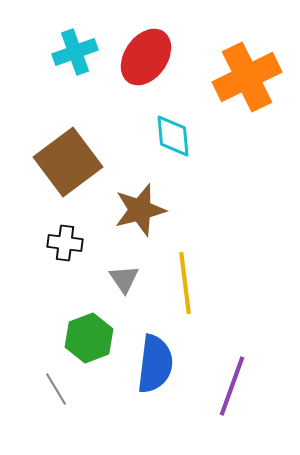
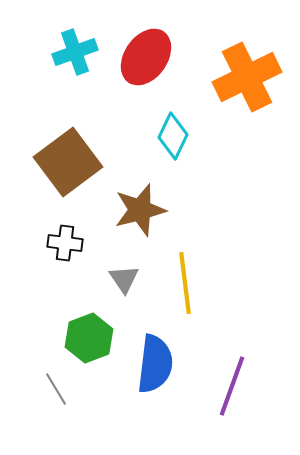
cyan diamond: rotated 30 degrees clockwise
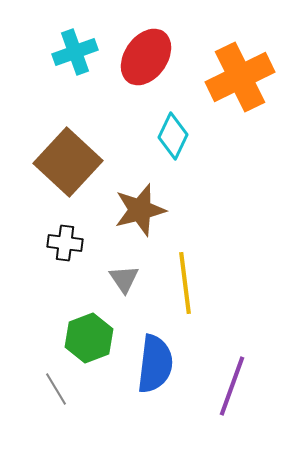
orange cross: moved 7 px left
brown square: rotated 10 degrees counterclockwise
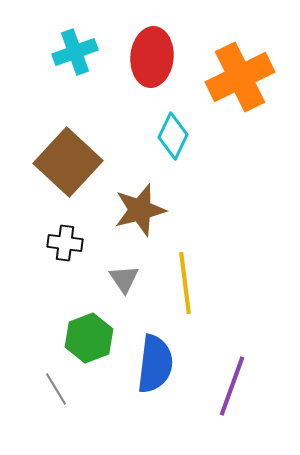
red ellipse: moved 6 px right; rotated 30 degrees counterclockwise
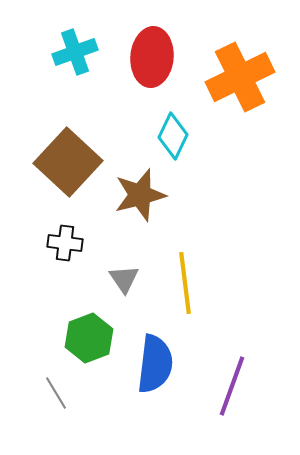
brown star: moved 15 px up
gray line: moved 4 px down
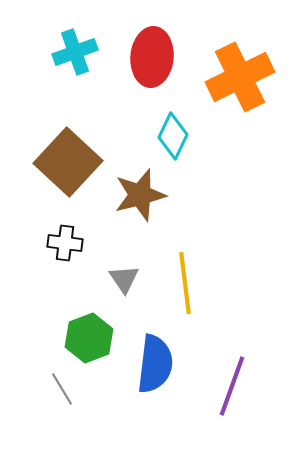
gray line: moved 6 px right, 4 px up
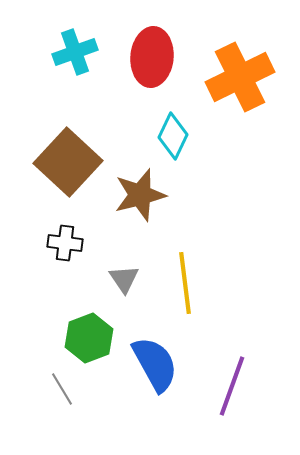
blue semicircle: rotated 36 degrees counterclockwise
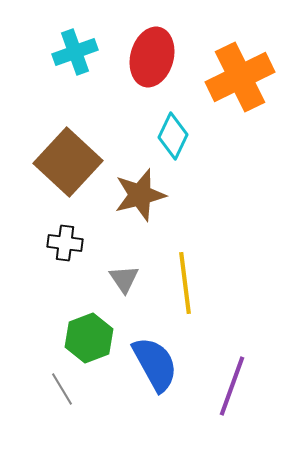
red ellipse: rotated 10 degrees clockwise
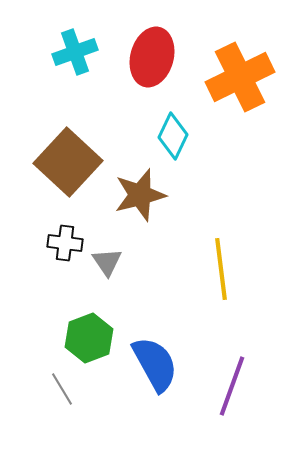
gray triangle: moved 17 px left, 17 px up
yellow line: moved 36 px right, 14 px up
